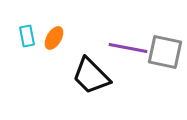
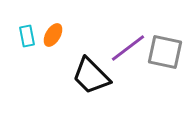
orange ellipse: moved 1 px left, 3 px up
purple line: rotated 48 degrees counterclockwise
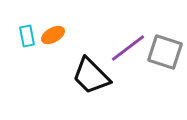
orange ellipse: rotated 30 degrees clockwise
gray square: rotated 6 degrees clockwise
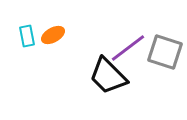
black trapezoid: moved 17 px right
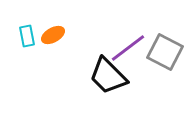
gray square: rotated 9 degrees clockwise
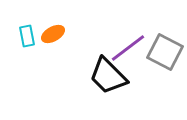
orange ellipse: moved 1 px up
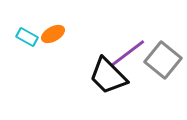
cyan rectangle: moved 1 px down; rotated 50 degrees counterclockwise
purple line: moved 5 px down
gray square: moved 2 px left, 8 px down; rotated 12 degrees clockwise
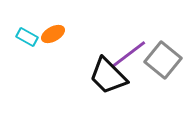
purple line: moved 1 px right, 1 px down
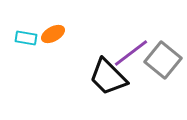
cyan rectangle: moved 1 px left, 1 px down; rotated 20 degrees counterclockwise
purple line: moved 2 px right, 1 px up
black trapezoid: moved 1 px down
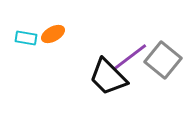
purple line: moved 1 px left, 4 px down
